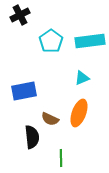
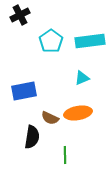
orange ellipse: moved 1 px left; rotated 60 degrees clockwise
brown semicircle: moved 1 px up
black semicircle: rotated 15 degrees clockwise
green line: moved 4 px right, 3 px up
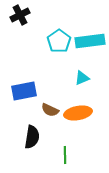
cyan pentagon: moved 8 px right
brown semicircle: moved 8 px up
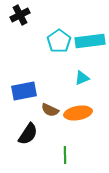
black semicircle: moved 4 px left, 3 px up; rotated 25 degrees clockwise
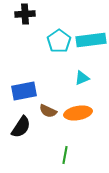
black cross: moved 5 px right, 1 px up; rotated 24 degrees clockwise
cyan rectangle: moved 1 px right, 1 px up
brown semicircle: moved 2 px left, 1 px down
black semicircle: moved 7 px left, 7 px up
green line: rotated 12 degrees clockwise
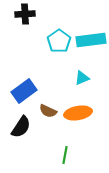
blue rectangle: rotated 25 degrees counterclockwise
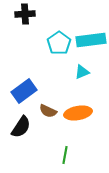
cyan pentagon: moved 2 px down
cyan triangle: moved 6 px up
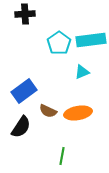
green line: moved 3 px left, 1 px down
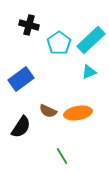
black cross: moved 4 px right, 11 px down; rotated 18 degrees clockwise
cyan rectangle: rotated 36 degrees counterclockwise
cyan triangle: moved 7 px right
blue rectangle: moved 3 px left, 12 px up
green line: rotated 42 degrees counterclockwise
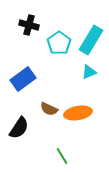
cyan rectangle: rotated 16 degrees counterclockwise
blue rectangle: moved 2 px right
brown semicircle: moved 1 px right, 2 px up
black semicircle: moved 2 px left, 1 px down
